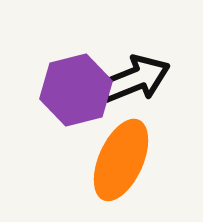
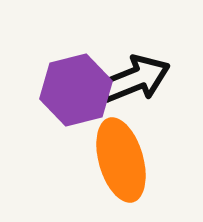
orange ellipse: rotated 40 degrees counterclockwise
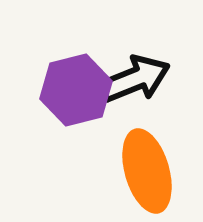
orange ellipse: moved 26 px right, 11 px down
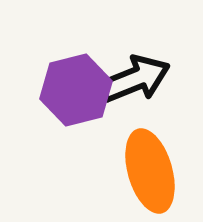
orange ellipse: moved 3 px right
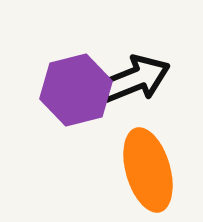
orange ellipse: moved 2 px left, 1 px up
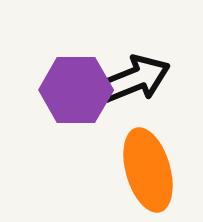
purple hexagon: rotated 14 degrees clockwise
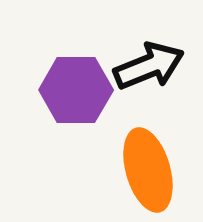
black arrow: moved 14 px right, 13 px up
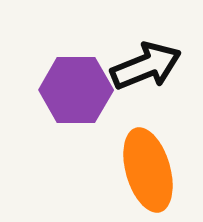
black arrow: moved 3 px left
